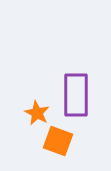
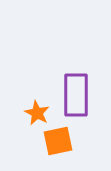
orange square: rotated 32 degrees counterclockwise
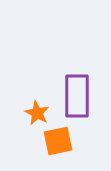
purple rectangle: moved 1 px right, 1 px down
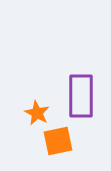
purple rectangle: moved 4 px right
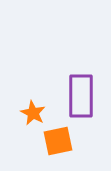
orange star: moved 4 px left
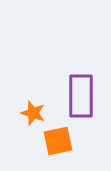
orange star: rotated 10 degrees counterclockwise
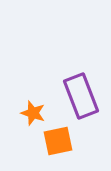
purple rectangle: rotated 21 degrees counterclockwise
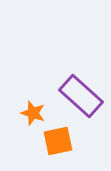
purple rectangle: rotated 27 degrees counterclockwise
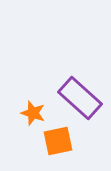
purple rectangle: moved 1 px left, 2 px down
